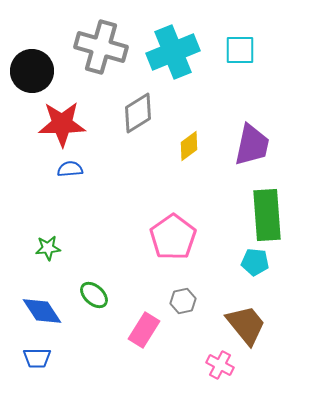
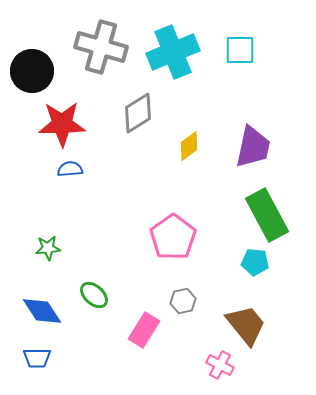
purple trapezoid: moved 1 px right, 2 px down
green rectangle: rotated 24 degrees counterclockwise
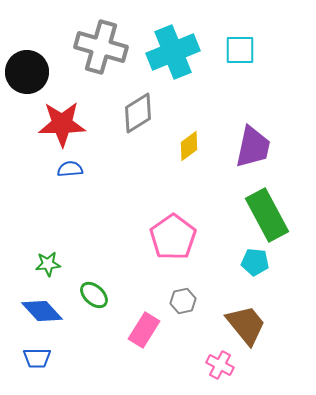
black circle: moved 5 px left, 1 px down
green star: moved 16 px down
blue diamond: rotated 9 degrees counterclockwise
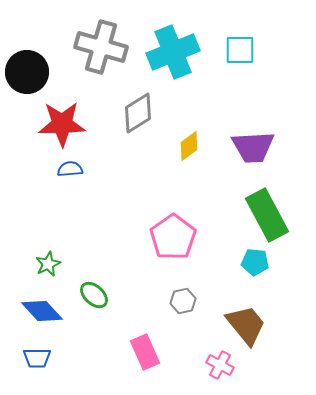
purple trapezoid: rotated 75 degrees clockwise
green star: rotated 20 degrees counterclockwise
pink rectangle: moved 1 px right, 22 px down; rotated 56 degrees counterclockwise
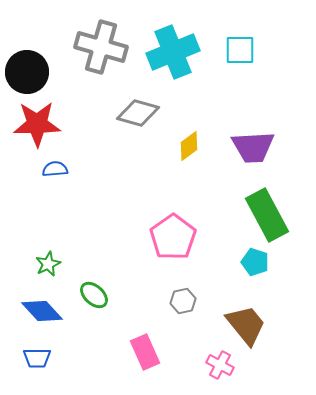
gray diamond: rotated 48 degrees clockwise
red star: moved 25 px left
blue semicircle: moved 15 px left
cyan pentagon: rotated 12 degrees clockwise
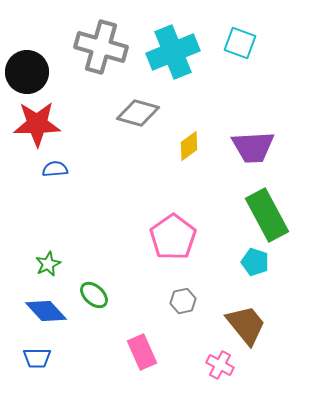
cyan square: moved 7 px up; rotated 20 degrees clockwise
blue diamond: moved 4 px right
pink rectangle: moved 3 px left
